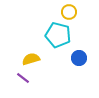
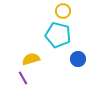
yellow circle: moved 6 px left, 1 px up
blue circle: moved 1 px left, 1 px down
purple line: rotated 24 degrees clockwise
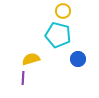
purple line: rotated 32 degrees clockwise
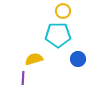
cyan pentagon: rotated 15 degrees counterclockwise
yellow semicircle: moved 3 px right
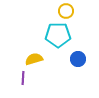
yellow circle: moved 3 px right
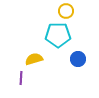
purple line: moved 2 px left
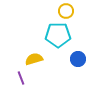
purple line: rotated 24 degrees counterclockwise
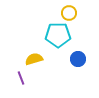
yellow circle: moved 3 px right, 2 px down
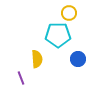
yellow semicircle: moved 3 px right; rotated 102 degrees clockwise
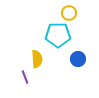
purple line: moved 4 px right, 1 px up
